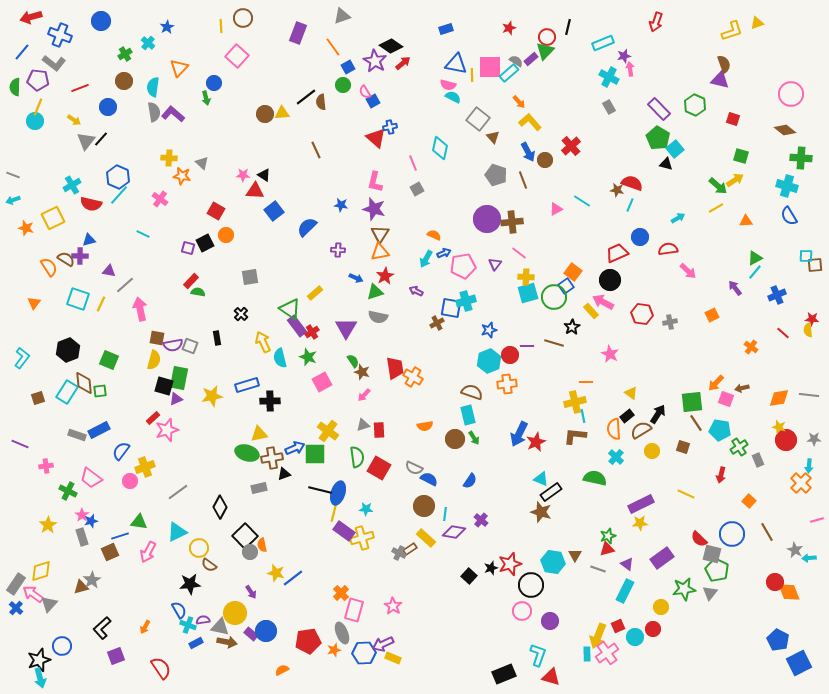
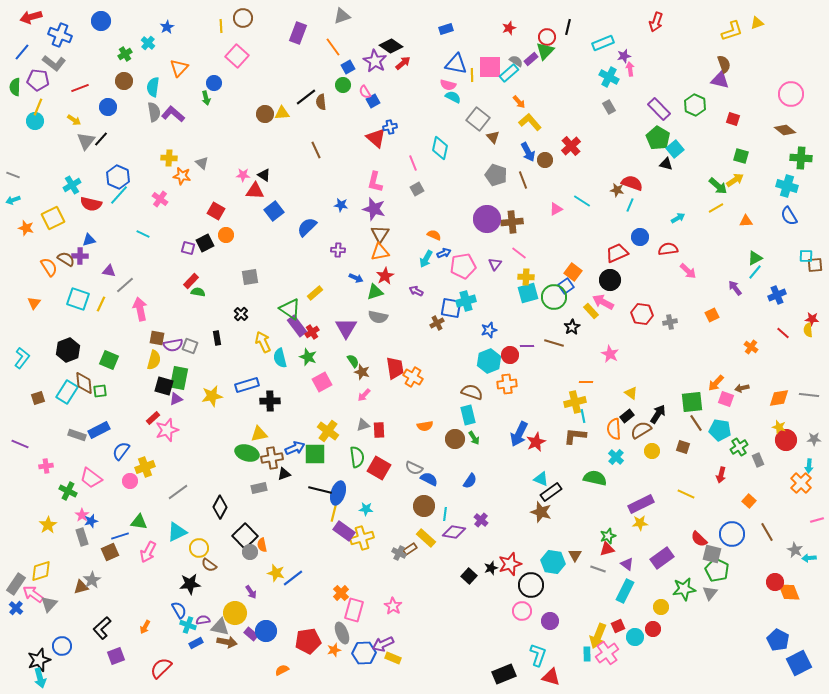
red semicircle at (161, 668): rotated 100 degrees counterclockwise
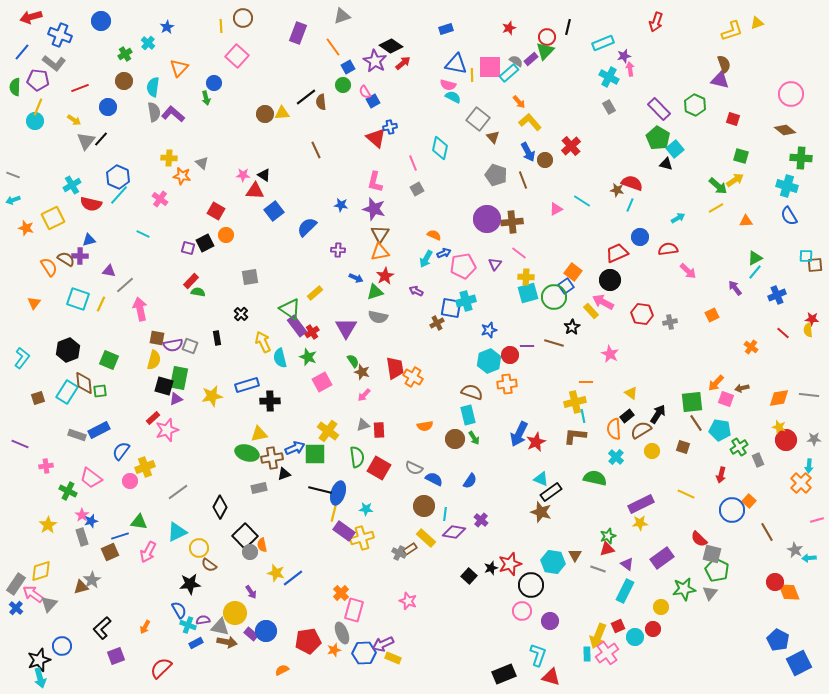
blue semicircle at (429, 479): moved 5 px right
blue circle at (732, 534): moved 24 px up
pink star at (393, 606): moved 15 px right, 5 px up; rotated 12 degrees counterclockwise
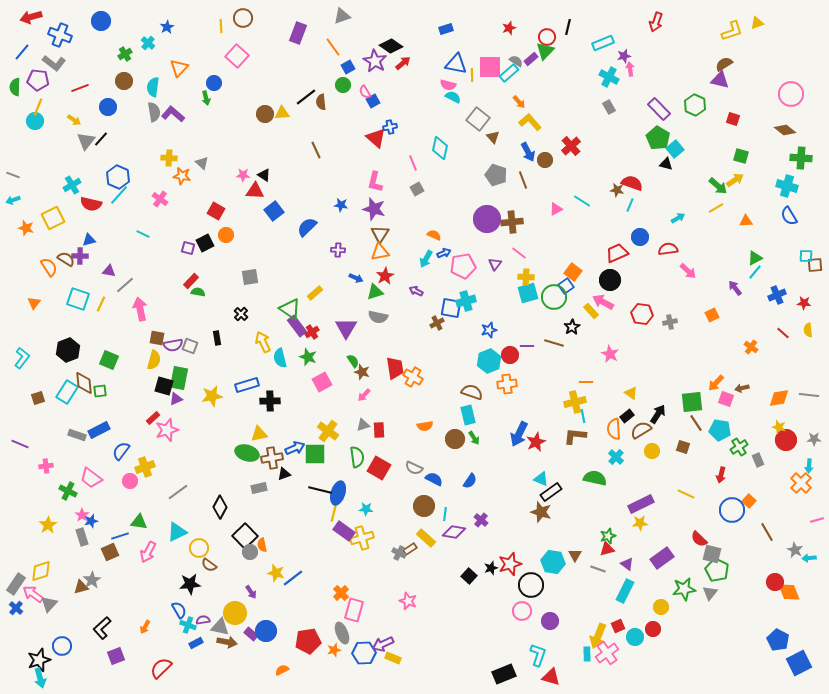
brown semicircle at (724, 64): rotated 102 degrees counterclockwise
red star at (812, 319): moved 8 px left, 16 px up
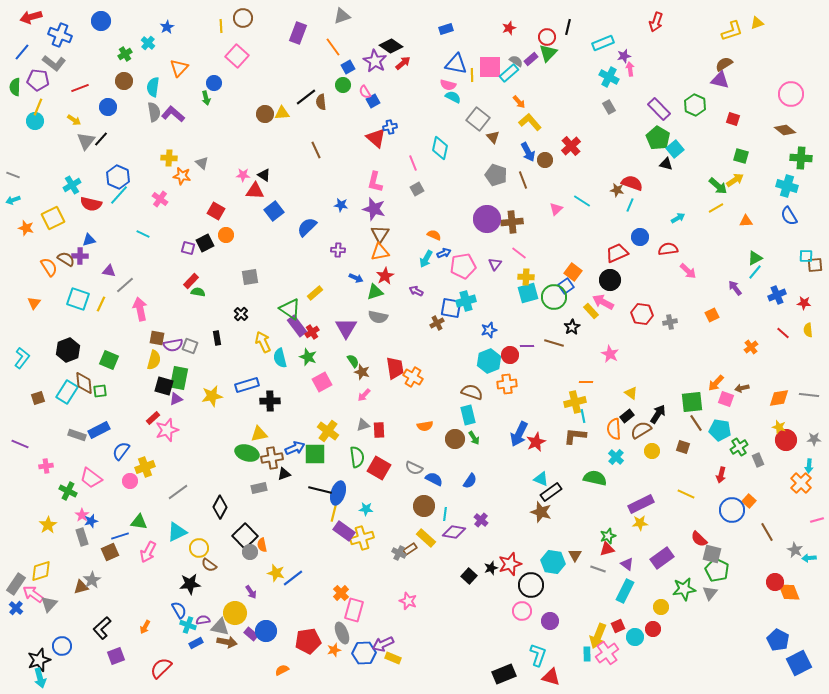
green triangle at (545, 51): moved 3 px right, 2 px down
pink triangle at (556, 209): rotated 16 degrees counterclockwise
orange cross at (751, 347): rotated 16 degrees clockwise
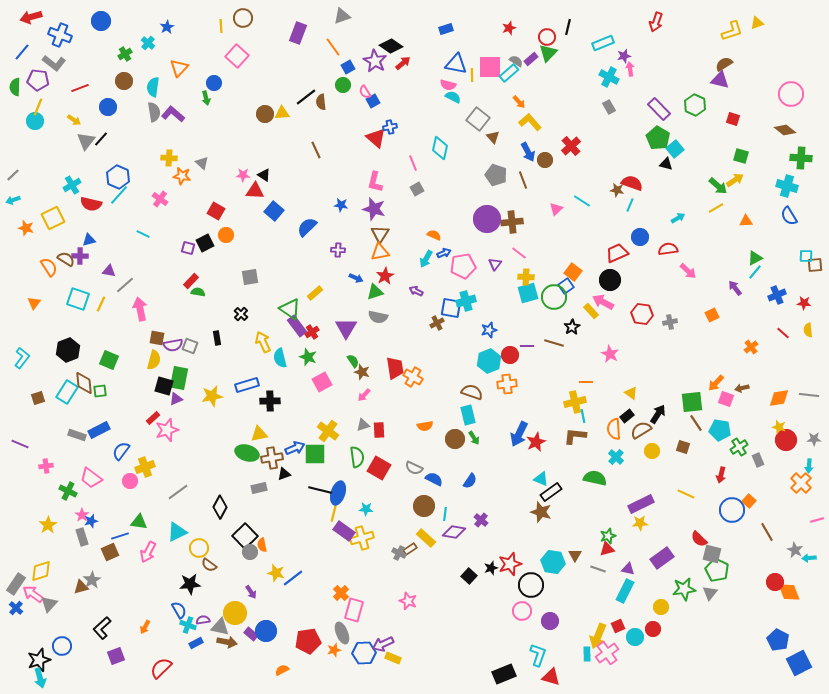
gray line at (13, 175): rotated 64 degrees counterclockwise
blue square at (274, 211): rotated 12 degrees counterclockwise
purple triangle at (627, 564): moved 1 px right, 5 px down; rotated 24 degrees counterclockwise
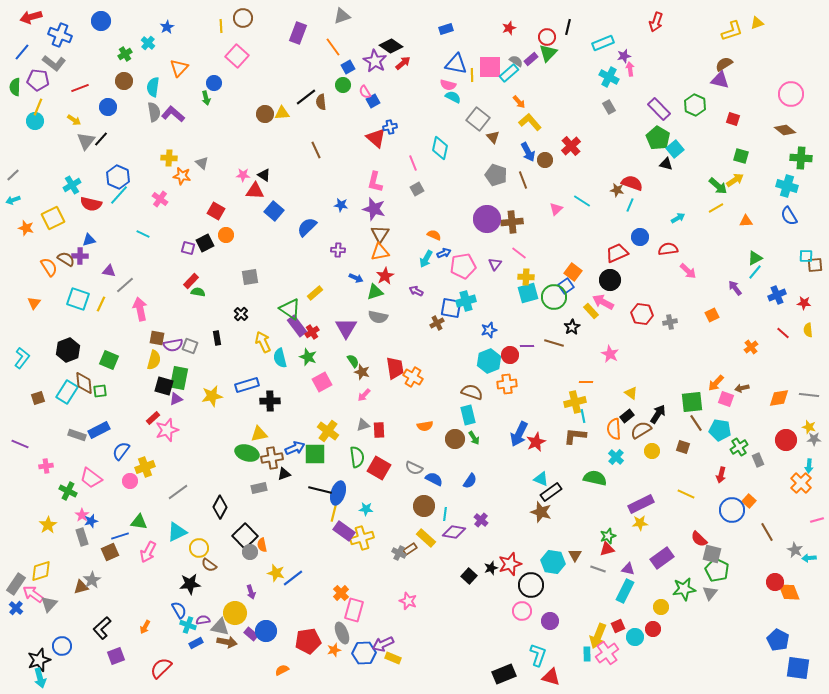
yellow star at (779, 427): moved 30 px right
purple arrow at (251, 592): rotated 16 degrees clockwise
blue square at (799, 663): moved 1 px left, 5 px down; rotated 35 degrees clockwise
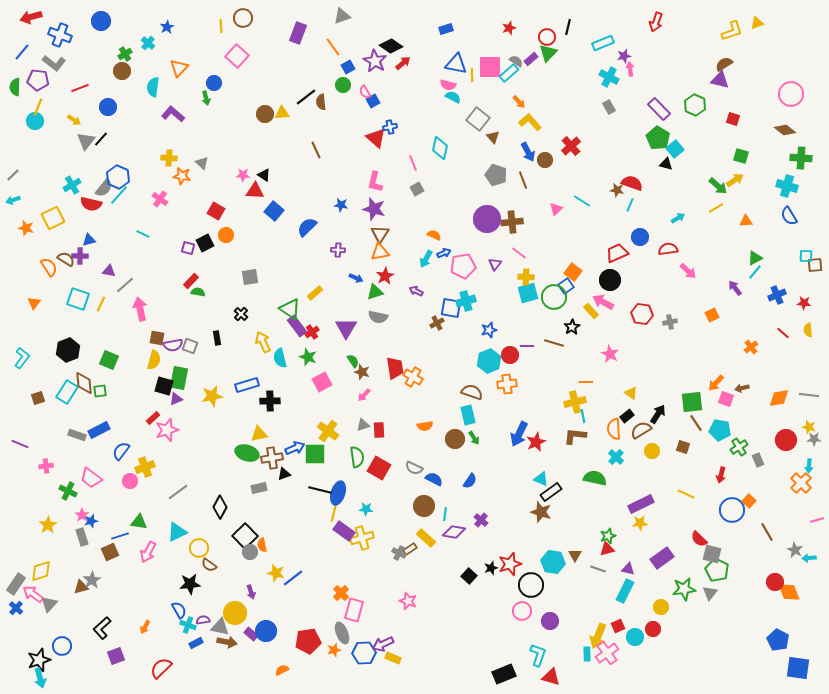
brown circle at (124, 81): moved 2 px left, 10 px up
gray semicircle at (154, 112): moved 50 px left, 76 px down; rotated 48 degrees clockwise
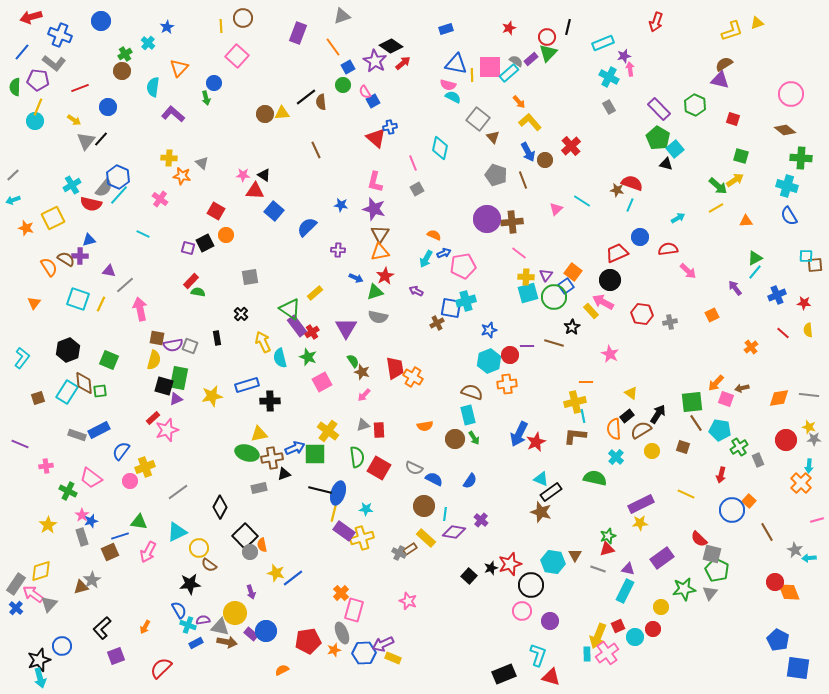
purple triangle at (495, 264): moved 51 px right, 11 px down
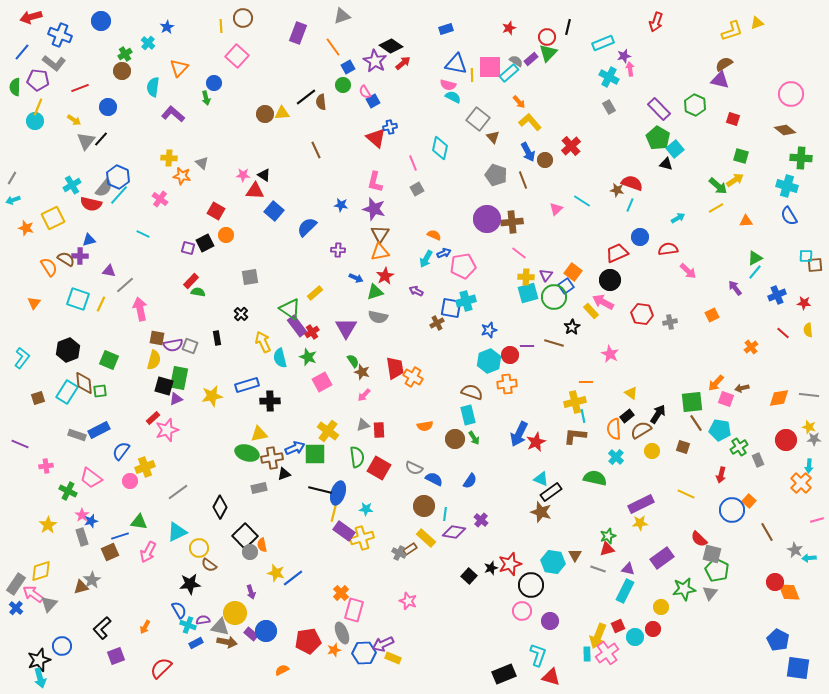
gray line at (13, 175): moved 1 px left, 3 px down; rotated 16 degrees counterclockwise
